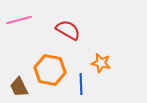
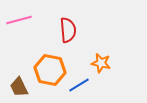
red semicircle: rotated 55 degrees clockwise
blue line: moved 2 px left, 1 px down; rotated 60 degrees clockwise
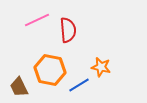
pink line: moved 18 px right; rotated 10 degrees counterclockwise
orange star: moved 4 px down
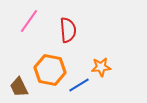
pink line: moved 8 px left, 1 px down; rotated 30 degrees counterclockwise
orange star: rotated 18 degrees counterclockwise
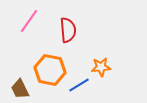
brown trapezoid: moved 1 px right, 2 px down
